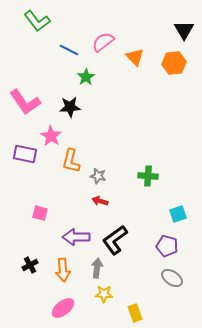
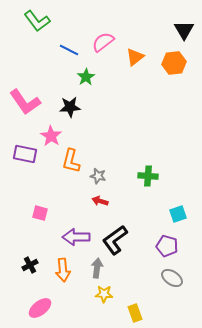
orange triangle: rotated 36 degrees clockwise
pink ellipse: moved 23 px left
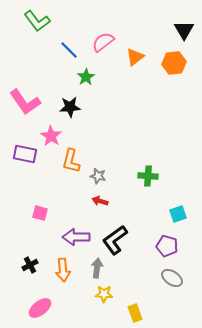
blue line: rotated 18 degrees clockwise
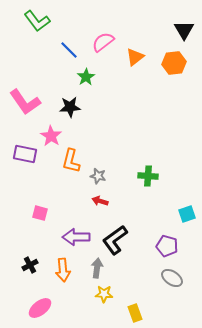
cyan square: moved 9 px right
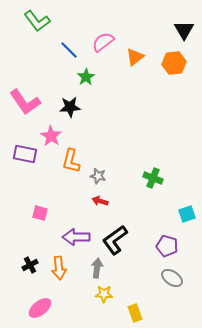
green cross: moved 5 px right, 2 px down; rotated 18 degrees clockwise
orange arrow: moved 4 px left, 2 px up
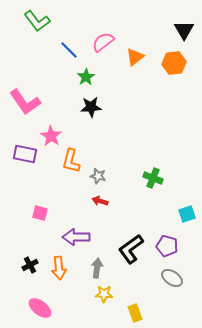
black star: moved 21 px right
black L-shape: moved 16 px right, 9 px down
pink ellipse: rotated 75 degrees clockwise
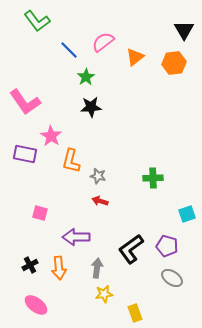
green cross: rotated 24 degrees counterclockwise
yellow star: rotated 12 degrees counterclockwise
pink ellipse: moved 4 px left, 3 px up
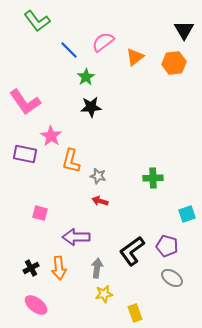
black L-shape: moved 1 px right, 2 px down
black cross: moved 1 px right, 3 px down
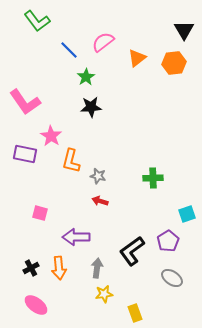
orange triangle: moved 2 px right, 1 px down
purple pentagon: moved 1 px right, 5 px up; rotated 25 degrees clockwise
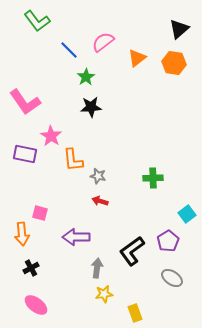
black triangle: moved 5 px left, 1 px up; rotated 20 degrees clockwise
orange hexagon: rotated 15 degrees clockwise
orange L-shape: moved 2 px right, 1 px up; rotated 20 degrees counterclockwise
cyan square: rotated 18 degrees counterclockwise
orange arrow: moved 37 px left, 34 px up
